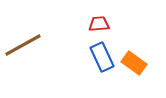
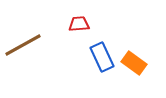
red trapezoid: moved 20 px left
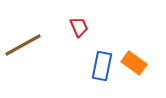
red trapezoid: moved 3 px down; rotated 70 degrees clockwise
blue rectangle: moved 9 px down; rotated 36 degrees clockwise
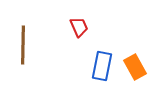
brown line: rotated 60 degrees counterclockwise
orange rectangle: moved 1 px right, 4 px down; rotated 25 degrees clockwise
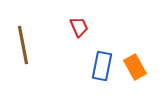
brown line: rotated 12 degrees counterclockwise
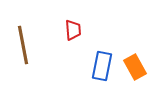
red trapezoid: moved 6 px left, 3 px down; rotated 20 degrees clockwise
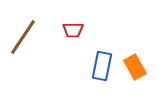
red trapezoid: rotated 95 degrees clockwise
brown line: moved 8 px up; rotated 45 degrees clockwise
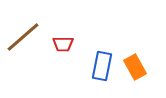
red trapezoid: moved 10 px left, 14 px down
brown line: rotated 15 degrees clockwise
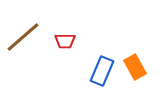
red trapezoid: moved 2 px right, 3 px up
blue rectangle: moved 5 px down; rotated 12 degrees clockwise
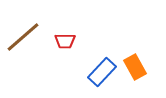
blue rectangle: moved 1 px down; rotated 20 degrees clockwise
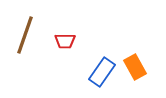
brown line: moved 2 px right, 2 px up; rotated 30 degrees counterclockwise
blue rectangle: rotated 8 degrees counterclockwise
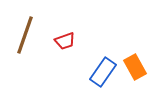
red trapezoid: rotated 20 degrees counterclockwise
blue rectangle: moved 1 px right
